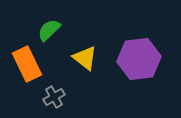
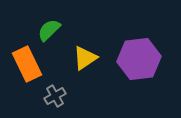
yellow triangle: rotated 48 degrees clockwise
gray cross: moved 1 px right, 1 px up
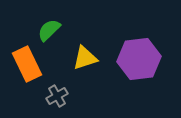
yellow triangle: rotated 16 degrees clockwise
gray cross: moved 2 px right
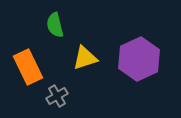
green semicircle: moved 6 px right, 5 px up; rotated 60 degrees counterclockwise
purple hexagon: rotated 18 degrees counterclockwise
orange rectangle: moved 1 px right, 3 px down
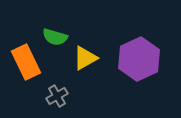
green semicircle: moved 12 px down; rotated 60 degrees counterclockwise
yellow triangle: rotated 12 degrees counterclockwise
orange rectangle: moved 2 px left, 5 px up
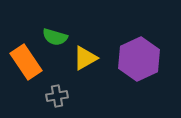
orange rectangle: rotated 8 degrees counterclockwise
gray cross: rotated 20 degrees clockwise
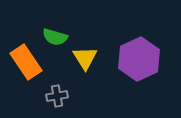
yellow triangle: rotated 32 degrees counterclockwise
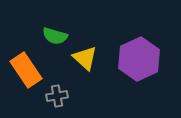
green semicircle: moved 1 px up
yellow triangle: rotated 16 degrees counterclockwise
orange rectangle: moved 8 px down
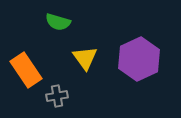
green semicircle: moved 3 px right, 14 px up
yellow triangle: rotated 12 degrees clockwise
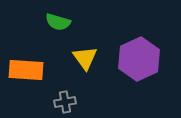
orange rectangle: rotated 52 degrees counterclockwise
gray cross: moved 8 px right, 6 px down
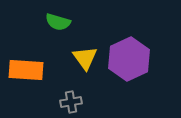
purple hexagon: moved 10 px left
gray cross: moved 6 px right
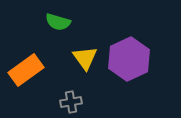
orange rectangle: rotated 40 degrees counterclockwise
